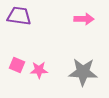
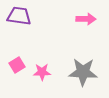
pink arrow: moved 2 px right
pink square: rotated 35 degrees clockwise
pink star: moved 3 px right, 2 px down
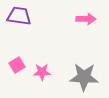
gray star: moved 1 px right, 5 px down
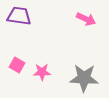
pink arrow: rotated 24 degrees clockwise
pink square: rotated 28 degrees counterclockwise
gray star: moved 1 px down
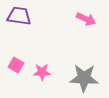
pink square: moved 1 px left
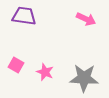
purple trapezoid: moved 5 px right
pink star: moved 3 px right; rotated 24 degrees clockwise
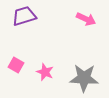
purple trapezoid: rotated 25 degrees counterclockwise
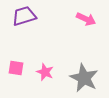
pink square: moved 3 px down; rotated 21 degrees counterclockwise
gray star: rotated 24 degrees clockwise
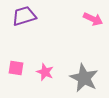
pink arrow: moved 7 px right
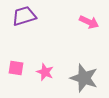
pink arrow: moved 4 px left, 3 px down
gray star: rotated 8 degrees counterclockwise
